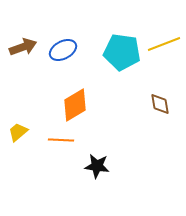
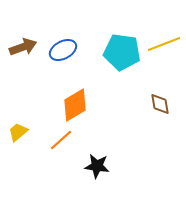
orange line: rotated 45 degrees counterclockwise
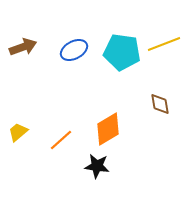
blue ellipse: moved 11 px right
orange diamond: moved 33 px right, 24 px down
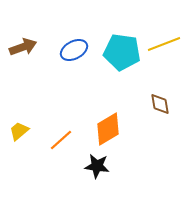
yellow trapezoid: moved 1 px right, 1 px up
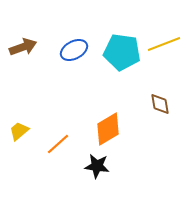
orange line: moved 3 px left, 4 px down
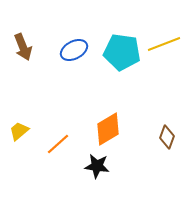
brown arrow: rotated 88 degrees clockwise
brown diamond: moved 7 px right, 33 px down; rotated 30 degrees clockwise
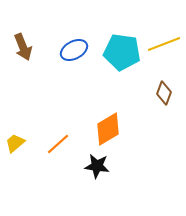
yellow trapezoid: moved 4 px left, 12 px down
brown diamond: moved 3 px left, 44 px up
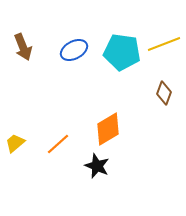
black star: rotated 15 degrees clockwise
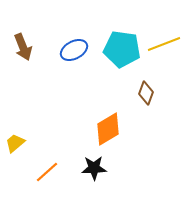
cyan pentagon: moved 3 px up
brown diamond: moved 18 px left
orange line: moved 11 px left, 28 px down
black star: moved 3 px left, 2 px down; rotated 25 degrees counterclockwise
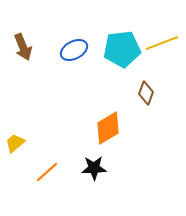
yellow line: moved 2 px left, 1 px up
cyan pentagon: rotated 15 degrees counterclockwise
orange diamond: moved 1 px up
